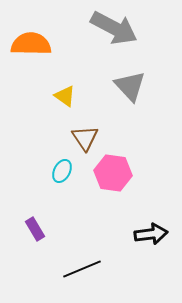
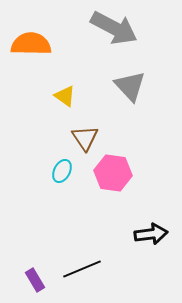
purple rectangle: moved 51 px down
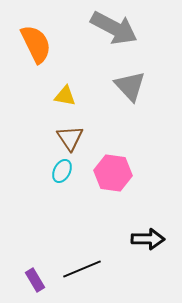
orange semicircle: moved 5 px right; rotated 63 degrees clockwise
yellow triangle: rotated 25 degrees counterclockwise
brown triangle: moved 15 px left
black arrow: moved 3 px left, 5 px down; rotated 8 degrees clockwise
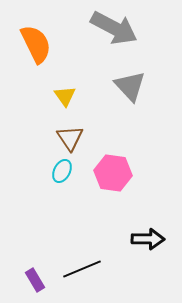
yellow triangle: rotated 45 degrees clockwise
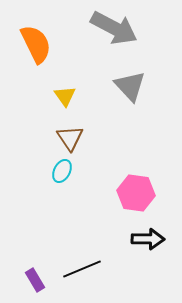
pink hexagon: moved 23 px right, 20 px down
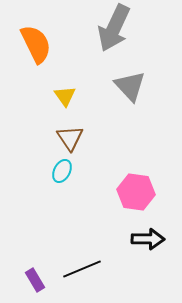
gray arrow: rotated 87 degrees clockwise
pink hexagon: moved 1 px up
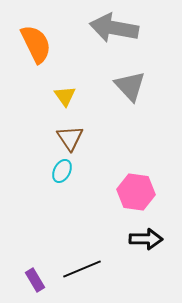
gray arrow: rotated 75 degrees clockwise
black arrow: moved 2 px left
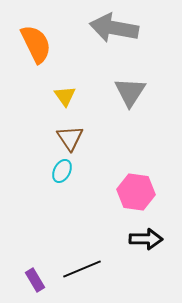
gray triangle: moved 6 px down; rotated 16 degrees clockwise
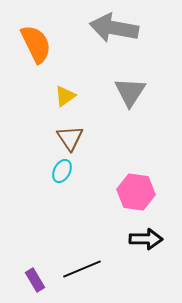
yellow triangle: rotated 30 degrees clockwise
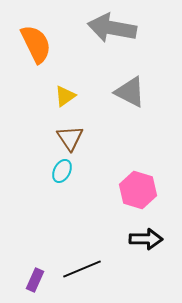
gray arrow: moved 2 px left
gray triangle: rotated 36 degrees counterclockwise
pink hexagon: moved 2 px right, 2 px up; rotated 9 degrees clockwise
purple rectangle: rotated 55 degrees clockwise
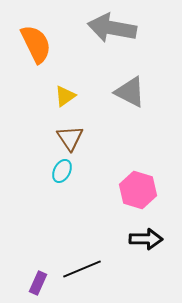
purple rectangle: moved 3 px right, 3 px down
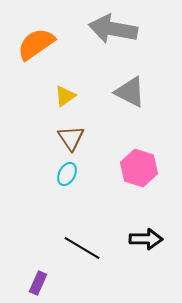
gray arrow: moved 1 px right, 1 px down
orange semicircle: rotated 99 degrees counterclockwise
brown triangle: moved 1 px right
cyan ellipse: moved 5 px right, 3 px down
pink hexagon: moved 1 px right, 22 px up
black line: moved 21 px up; rotated 54 degrees clockwise
